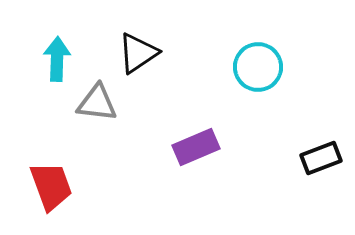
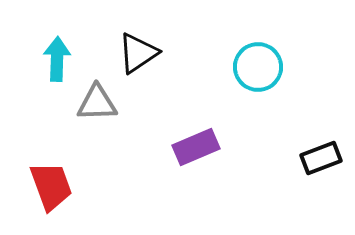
gray triangle: rotated 9 degrees counterclockwise
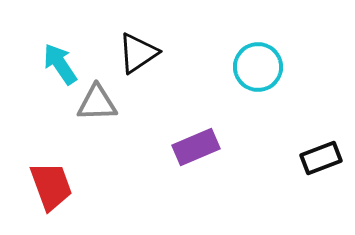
cyan arrow: moved 3 px right, 5 px down; rotated 36 degrees counterclockwise
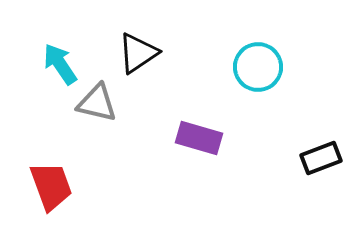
gray triangle: rotated 15 degrees clockwise
purple rectangle: moved 3 px right, 9 px up; rotated 39 degrees clockwise
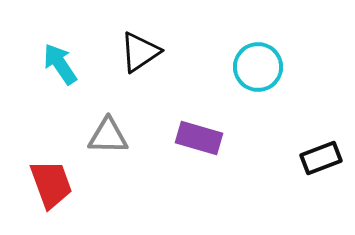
black triangle: moved 2 px right, 1 px up
gray triangle: moved 11 px right, 33 px down; rotated 12 degrees counterclockwise
red trapezoid: moved 2 px up
